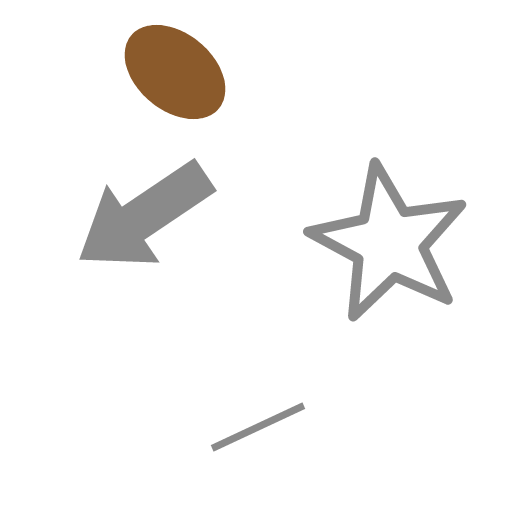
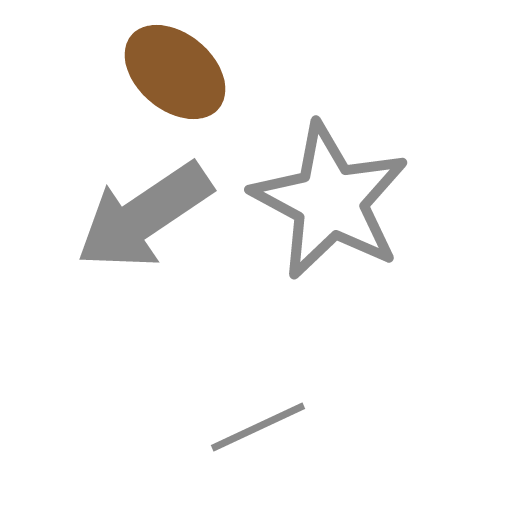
gray star: moved 59 px left, 42 px up
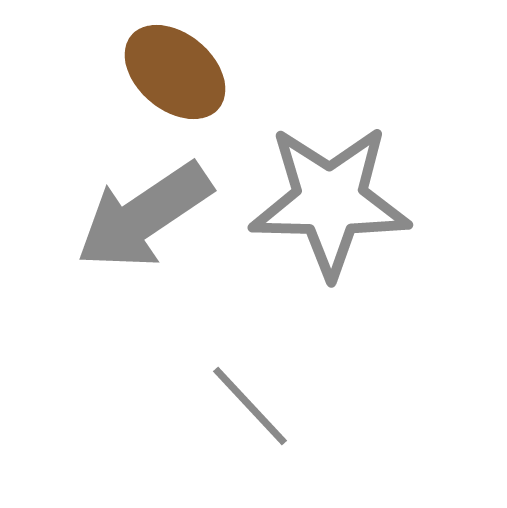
gray star: rotated 27 degrees counterclockwise
gray line: moved 8 px left, 21 px up; rotated 72 degrees clockwise
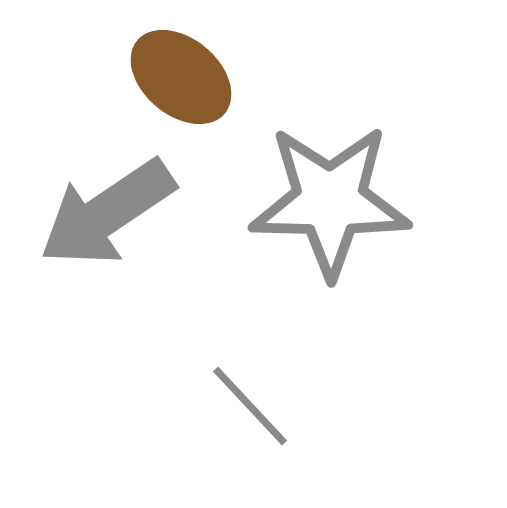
brown ellipse: moved 6 px right, 5 px down
gray arrow: moved 37 px left, 3 px up
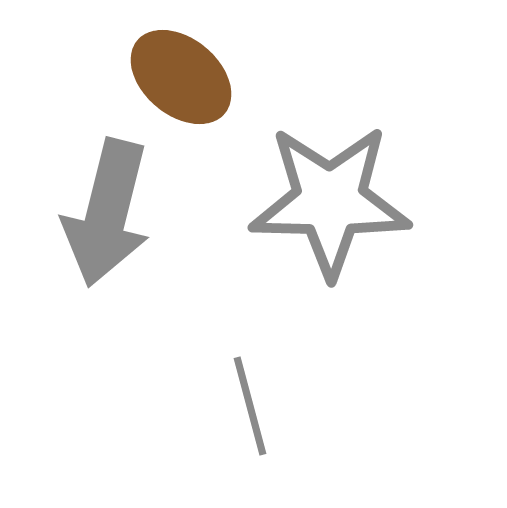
gray arrow: rotated 42 degrees counterclockwise
gray line: rotated 28 degrees clockwise
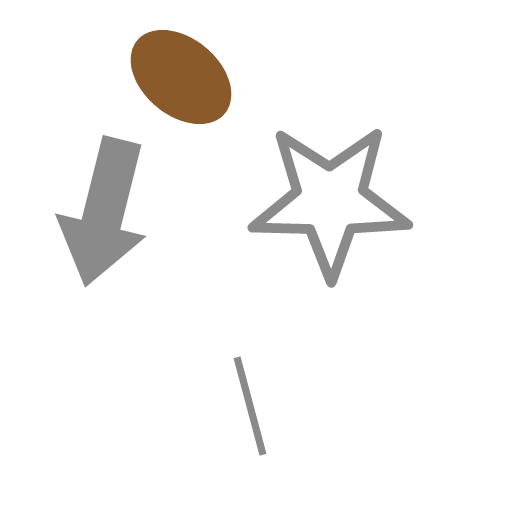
gray arrow: moved 3 px left, 1 px up
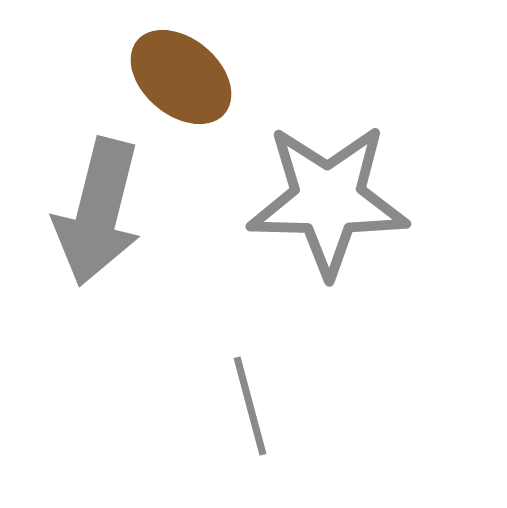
gray star: moved 2 px left, 1 px up
gray arrow: moved 6 px left
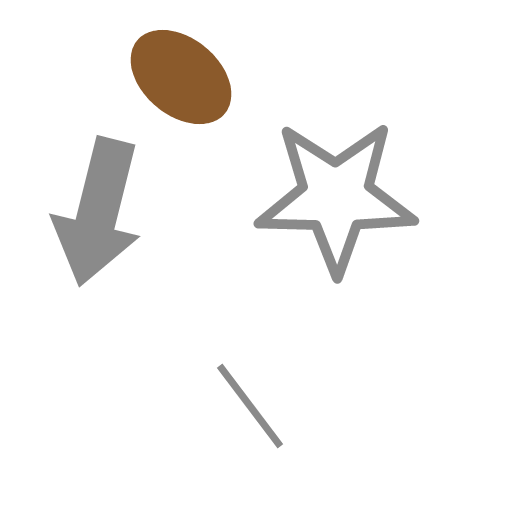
gray star: moved 8 px right, 3 px up
gray line: rotated 22 degrees counterclockwise
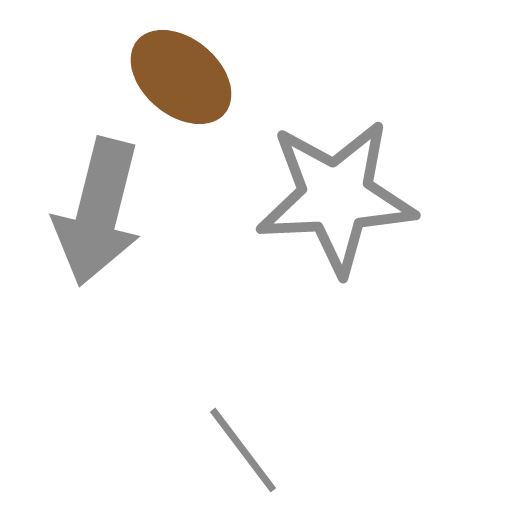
gray star: rotated 4 degrees counterclockwise
gray line: moved 7 px left, 44 px down
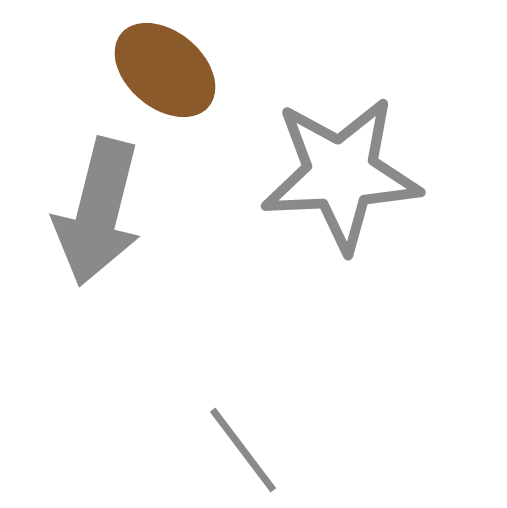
brown ellipse: moved 16 px left, 7 px up
gray star: moved 5 px right, 23 px up
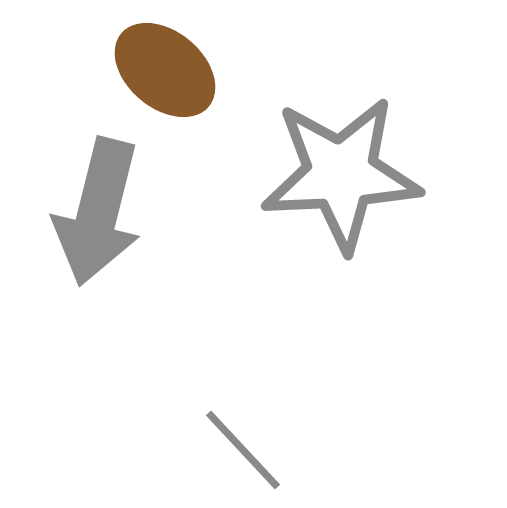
gray line: rotated 6 degrees counterclockwise
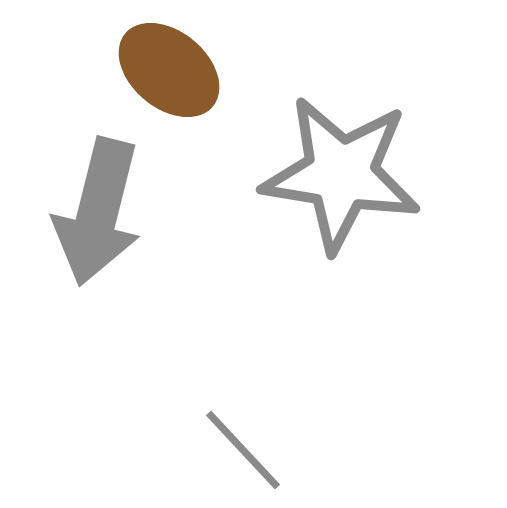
brown ellipse: moved 4 px right
gray star: rotated 12 degrees clockwise
